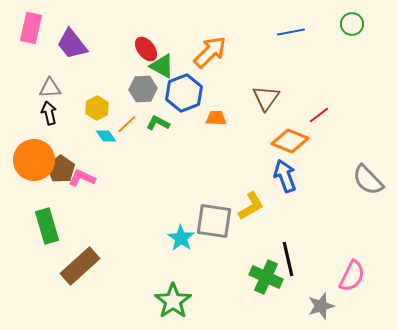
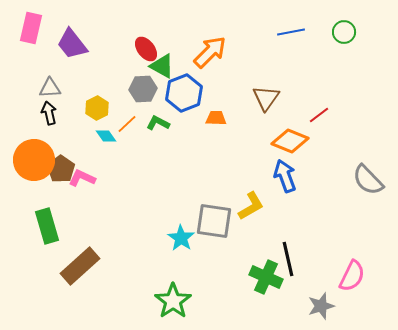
green circle: moved 8 px left, 8 px down
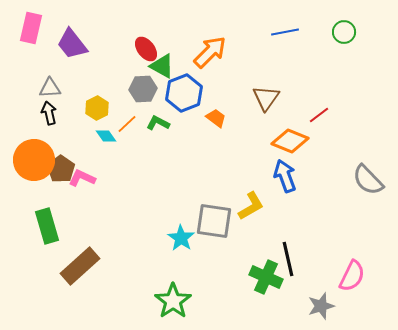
blue line: moved 6 px left
orange trapezoid: rotated 35 degrees clockwise
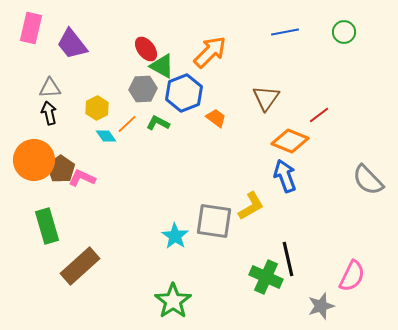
cyan star: moved 6 px left, 2 px up
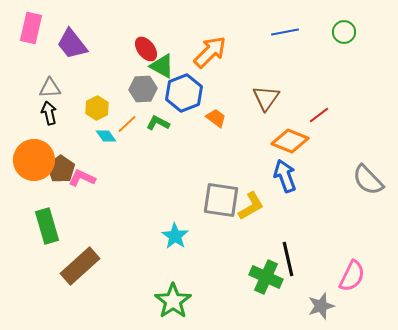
gray square: moved 7 px right, 21 px up
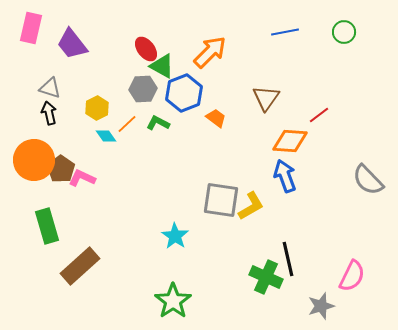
gray triangle: rotated 20 degrees clockwise
orange diamond: rotated 18 degrees counterclockwise
